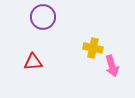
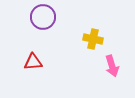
yellow cross: moved 9 px up
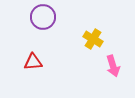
yellow cross: rotated 18 degrees clockwise
pink arrow: moved 1 px right
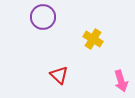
red triangle: moved 26 px right, 13 px down; rotated 48 degrees clockwise
pink arrow: moved 8 px right, 15 px down
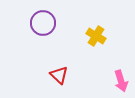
purple circle: moved 6 px down
yellow cross: moved 3 px right, 3 px up
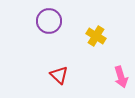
purple circle: moved 6 px right, 2 px up
pink arrow: moved 4 px up
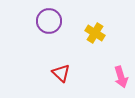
yellow cross: moved 1 px left, 3 px up
red triangle: moved 2 px right, 2 px up
